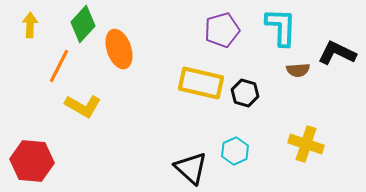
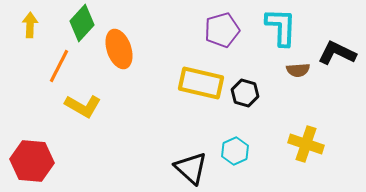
green diamond: moved 1 px left, 1 px up
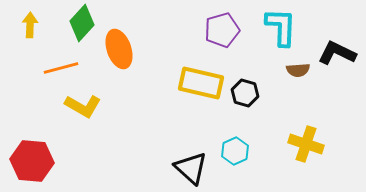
orange line: moved 2 px right, 2 px down; rotated 48 degrees clockwise
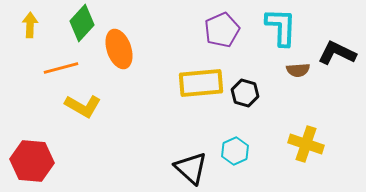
purple pentagon: rotated 8 degrees counterclockwise
yellow rectangle: rotated 18 degrees counterclockwise
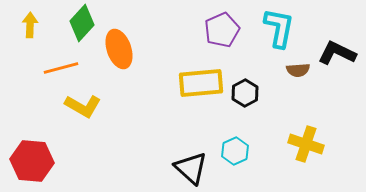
cyan L-shape: moved 2 px left, 1 px down; rotated 9 degrees clockwise
black hexagon: rotated 16 degrees clockwise
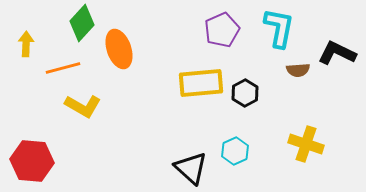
yellow arrow: moved 4 px left, 19 px down
orange line: moved 2 px right
